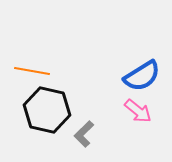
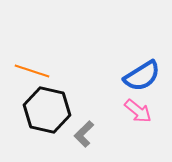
orange line: rotated 8 degrees clockwise
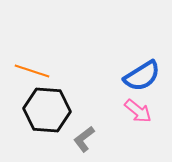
black hexagon: rotated 9 degrees counterclockwise
gray L-shape: moved 5 px down; rotated 8 degrees clockwise
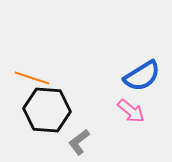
orange line: moved 7 px down
pink arrow: moved 7 px left
gray L-shape: moved 5 px left, 3 px down
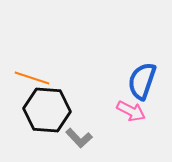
blue semicircle: moved 5 px down; rotated 141 degrees clockwise
pink arrow: rotated 12 degrees counterclockwise
gray L-shape: moved 4 px up; rotated 96 degrees counterclockwise
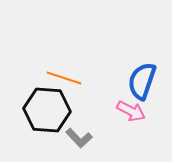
orange line: moved 32 px right
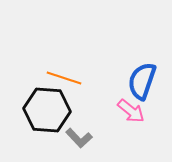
pink arrow: rotated 12 degrees clockwise
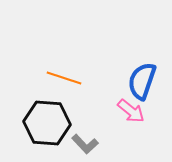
black hexagon: moved 13 px down
gray L-shape: moved 6 px right, 6 px down
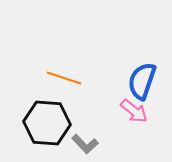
pink arrow: moved 3 px right
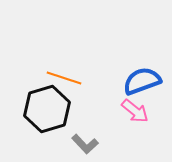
blue semicircle: rotated 51 degrees clockwise
pink arrow: moved 1 px right
black hexagon: moved 14 px up; rotated 21 degrees counterclockwise
